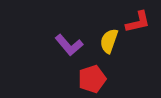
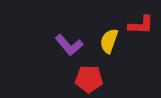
red L-shape: moved 3 px right, 3 px down; rotated 16 degrees clockwise
red pentagon: moved 3 px left; rotated 20 degrees clockwise
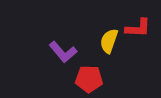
red L-shape: moved 3 px left, 3 px down
purple L-shape: moved 6 px left, 7 px down
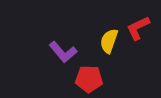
red L-shape: rotated 152 degrees clockwise
